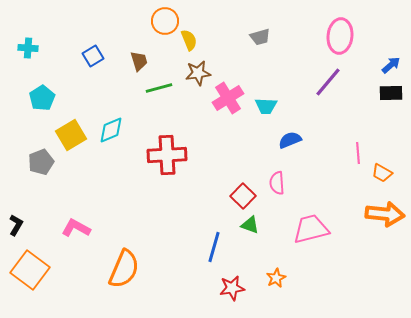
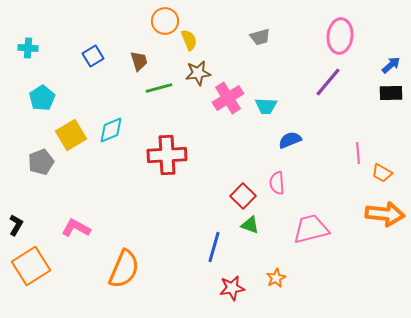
orange square: moved 1 px right, 4 px up; rotated 21 degrees clockwise
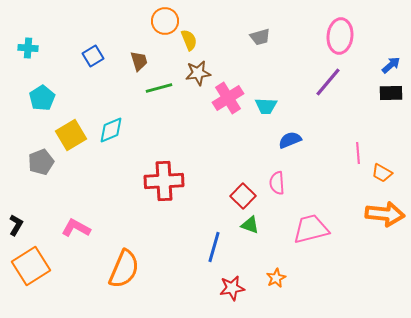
red cross: moved 3 px left, 26 px down
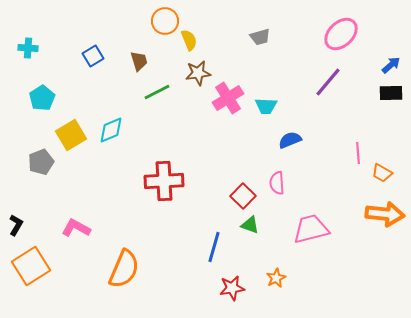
pink ellipse: moved 1 px right, 2 px up; rotated 40 degrees clockwise
green line: moved 2 px left, 4 px down; rotated 12 degrees counterclockwise
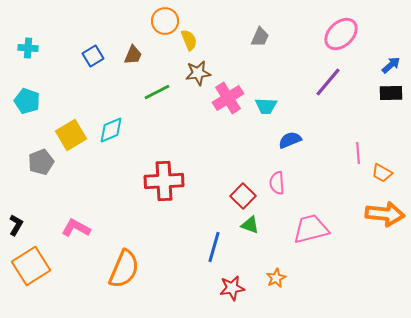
gray trapezoid: rotated 50 degrees counterclockwise
brown trapezoid: moved 6 px left, 6 px up; rotated 40 degrees clockwise
cyan pentagon: moved 15 px left, 3 px down; rotated 20 degrees counterclockwise
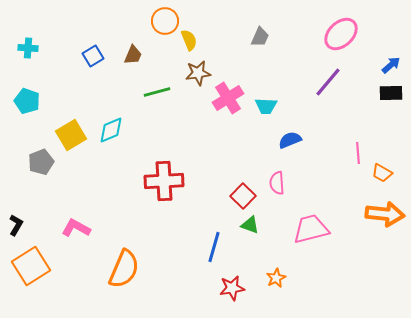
green line: rotated 12 degrees clockwise
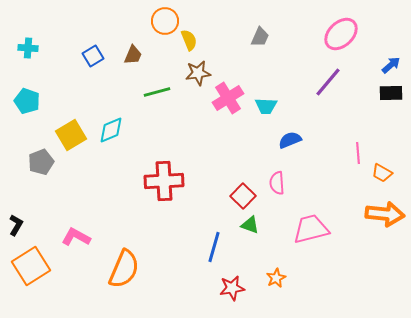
pink L-shape: moved 9 px down
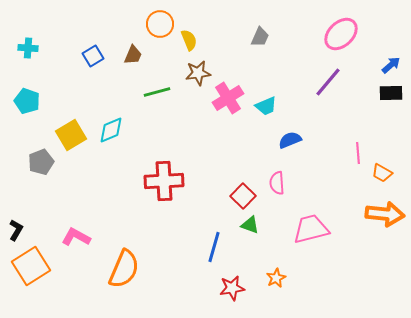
orange circle: moved 5 px left, 3 px down
cyan trapezoid: rotated 25 degrees counterclockwise
black L-shape: moved 5 px down
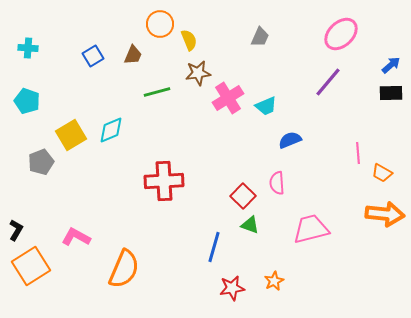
orange star: moved 2 px left, 3 px down
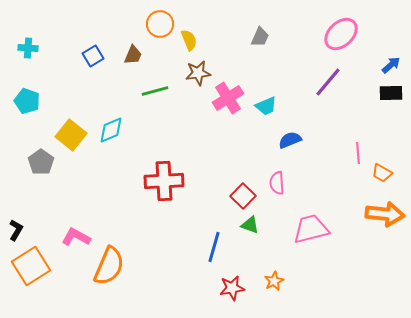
green line: moved 2 px left, 1 px up
yellow square: rotated 20 degrees counterclockwise
gray pentagon: rotated 15 degrees counterclockwise
orange semicircle: moved 15 px left, 3 px up
